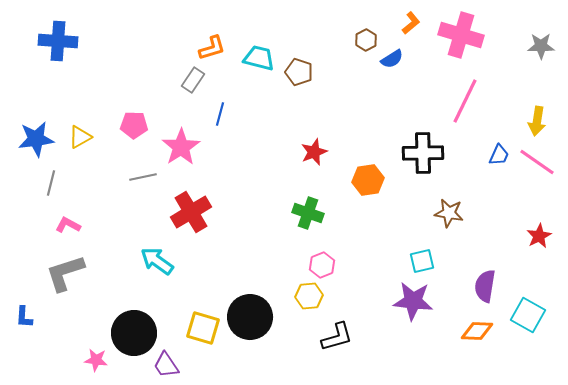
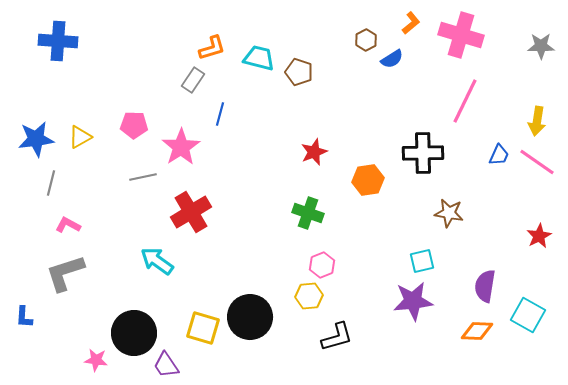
purple star at (413, 301): rotated 12 degrees counterclockwise
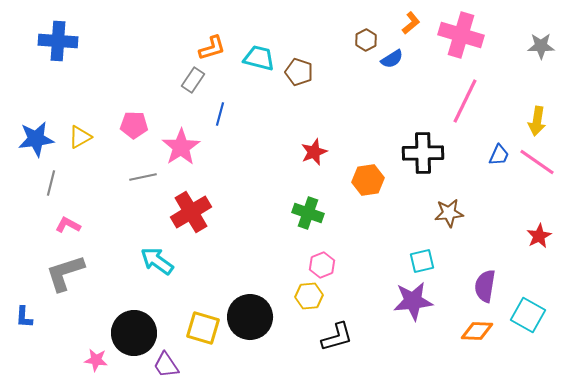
brown star at (449, 213): rotated 16 degrees counterclockwise
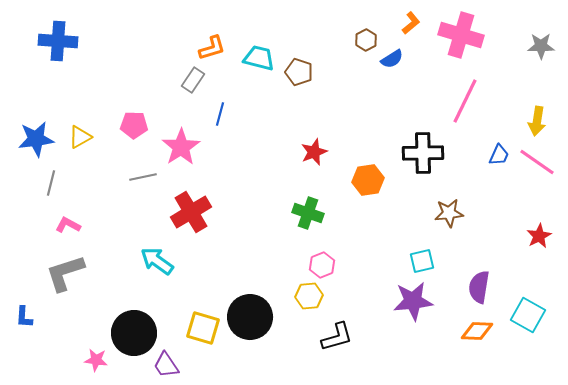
purple semicircle at (485, 286): moved 6 px left, 1 px down
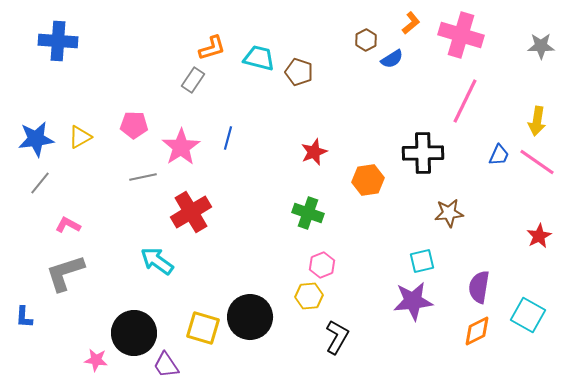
blue line at (220, 114): moved 8 px right, 24 px down
gray line at (51, 183): moved 11 px left; rotated 25 degrees clockwise
orange diamond at (477, 331): rotated 28 degrees counterclockwise
black L-shape at (337, 337): rotated 44 degrees counterclockwise
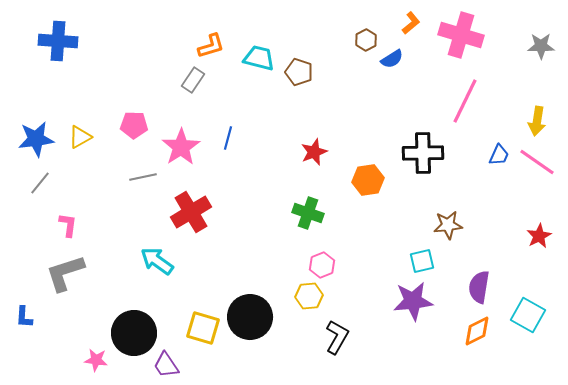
orange L-shape at (212, 48): moved 1 px left, 2 px up
brown star at (449, 213): moved 1 px left, 12 px down
pink L-shape at (68, 225): rotated 70 degrees clockwise
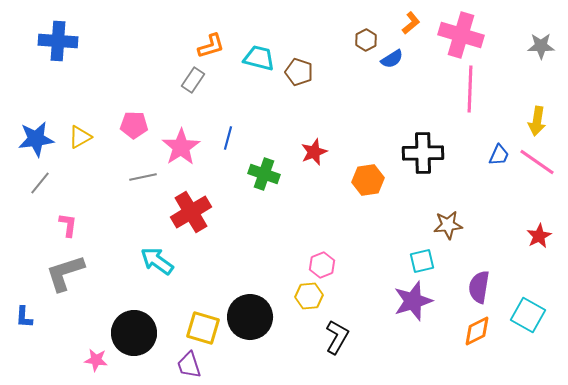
pink line at (465, 101): moved 5 px right, 12 px up; rotated 24 degrees counterclockwise
green cross at (308, 213): moved 44 px left, 39 px up
purple star at (413, 301): rotated 12 degrees counterclockwise
purple trapezoid at (166, 365): moved 23 px right; rotated 16 degrees clockwise
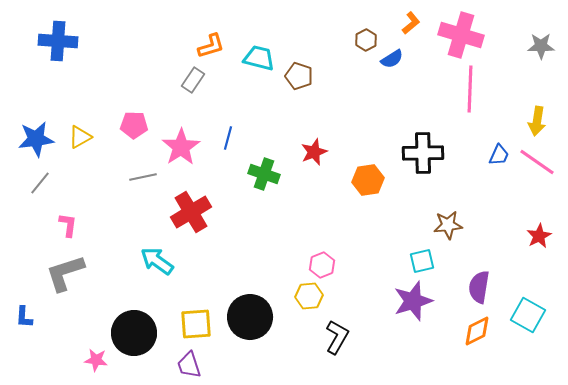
brown pentagon at (299, 72): moved 4 px down
yellow square at (203, 328): moved 7 px left, 4 px up; rotated 20 degrees counterclockwise
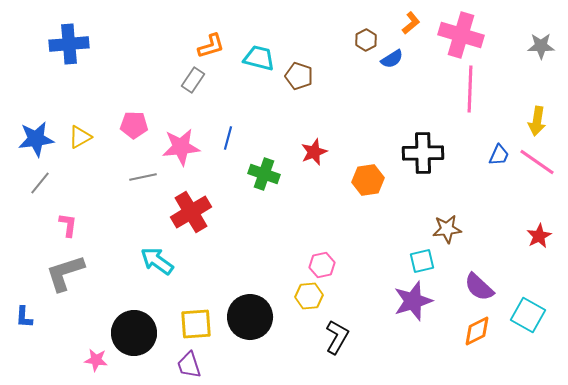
blue cross at (58, 41): moved 11 px right, 3 px down; rotated 9 degrees counterclockwise
pink star at (181, 147): rotated 27 degrees clockwise
brown star at (448, 225): moved 1 px left, 4 px down
pink hexagon at (322, 265): rotated 10 degrees clockwise
purple semicircle at (479, 287): rotated 56 degrees counterclockwise
